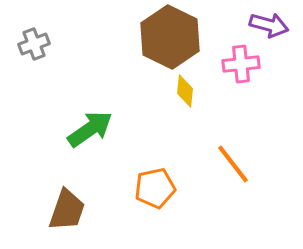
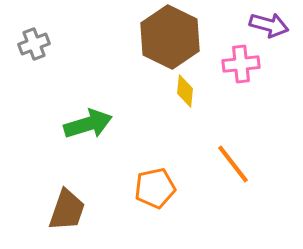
green arrow: moved 2 px left, 5 px up; rotated 18 degrees clockwise
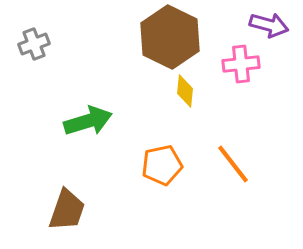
green arrow: moved 3 px up
orange pentagon: moved 7 px right, 23 px up
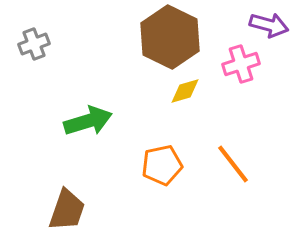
pink cross: rotated 12 degrees counterclockwise
yellow diamond: rotated 68 degrees clockwise
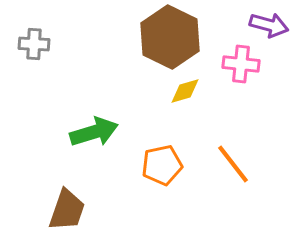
gray cross: rotated 24 degrees clockwise
pink cross: rotated 24 degrees clockwise
green arrow: moved 6 px right, 11 px down
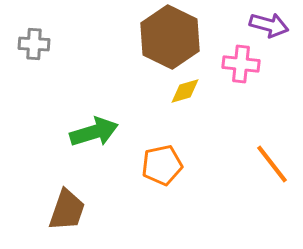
orange line: moved 39 px right
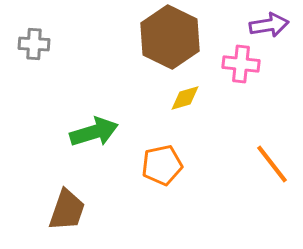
purple arrow: rotated 24 degrees counterclockwise
yellow diamond: moved 7 px down
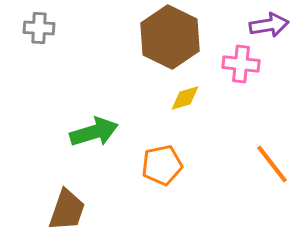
gray cross: moved 5 px right, 16 px up
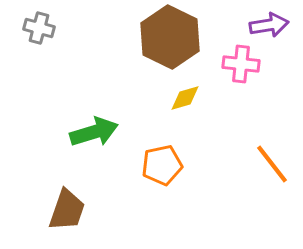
gray cross: rotated 12 degrees clockwise
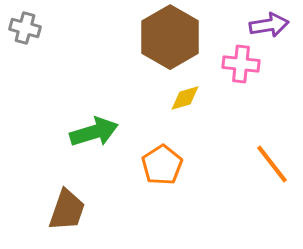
gray cross: moved 14 px left
brown hexagon: rotated 4 degrees clockwise
orange pentagon: rotated 21 degrees counterclockwise
